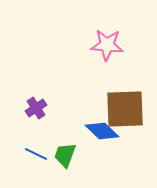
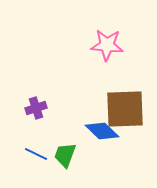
purple cross: rotated 15 degrees clockwise
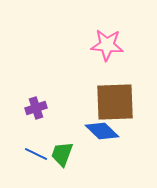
brown square: moved 10 px left, 7 px up
green trapezoid: moved 3 px left, 1 px up
